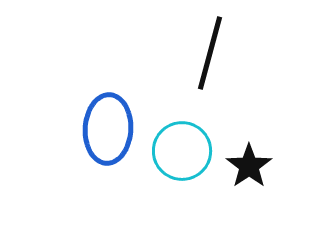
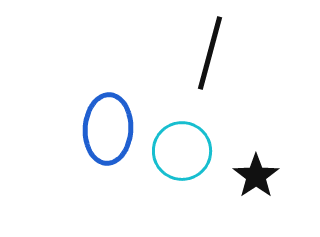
black star: moved 7 px right, 10 px down
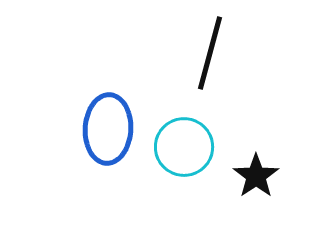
cyan circle: moved 2 px right, 4 px up
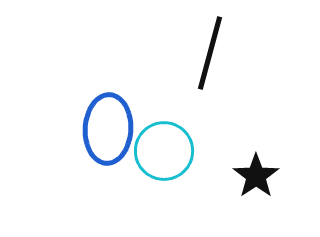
cyan circle: moved 20 px left, 4 px down
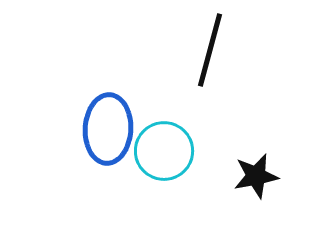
black line: moved 3 px up
black star: rotated 24 degrees clockwise
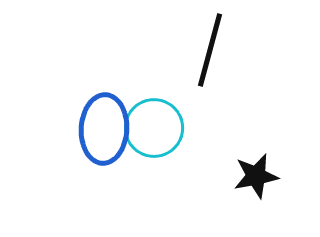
blue ellipse: moved 4 px left
cyan circle: moved 10 px left, 23 px up
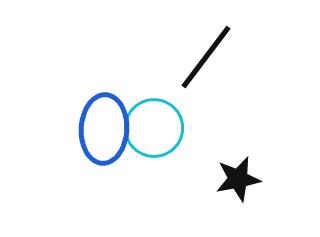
black line: moved 4 px left, 7 px down; rotated 22 degrees clockwise
black star: moved 18 px left, 3 px down
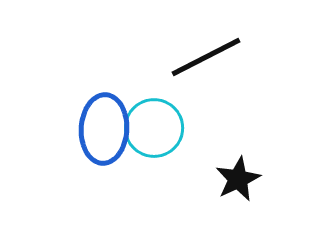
black line: rotated 26 degrees clockwise
black star: rotated 15 degrees counterclockwise
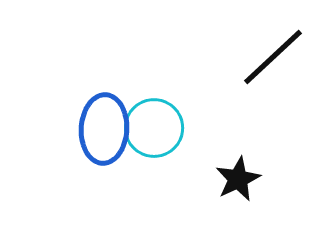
black line: moved 67 px right; rotated 16 degrees counterclockwise
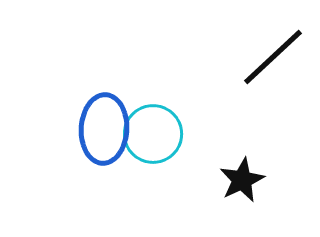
cyan circle: moved 1 px left, 6 px down
black star: moved 4 px right, 1 px down
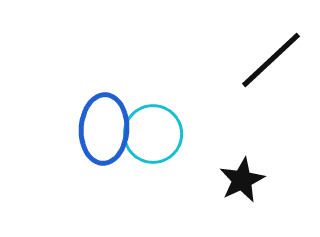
black line: moved 2 px left, 3 px down
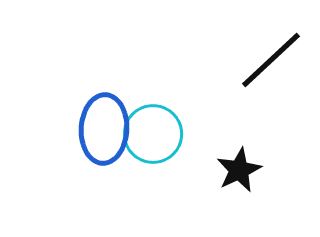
black star: moved 3 px left, 10 px up
